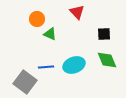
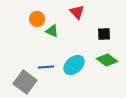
green triangle: moved 2 px right, 3 px up
green diamond: rotated 30 degrees counterclockwise
cyan ellipse: rotated 20 degrees counterclockwise
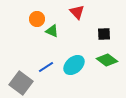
blue line: rotated 28 degrees counterclockwise
gray square: moved 4 px left, 1 px down
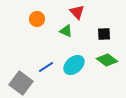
green triangle: moved 14 px right
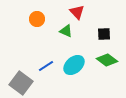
blue line: moved 1 px up
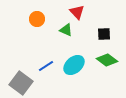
green triangle: moved 1 px up
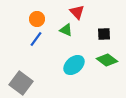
blue line: moved 10 px left, 27 px up; rotated 21 degrees counterclockwise
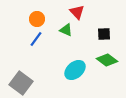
cyan ellipse: moved 1 px right, 5 px down
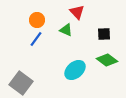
orange circle: moved 1 px down
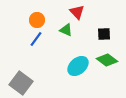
cyan ellipse: moved 3 px right, 4 px up
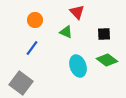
orange circle: moved 2 px left
green triangle: moved 2 px down
blue line: moved 4 px left, 9 px down
cyan ellipse: rotated 70 degrees counterclockwise
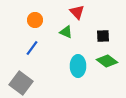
black square: moved 1 px left, 2 px down
green diamond: moved 1 px down
cyan ellipse: rotated 20 degrees clockwise
